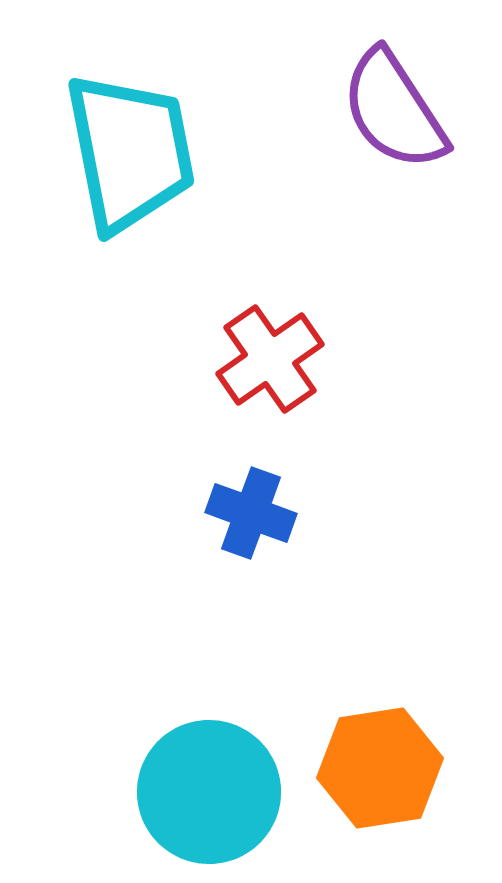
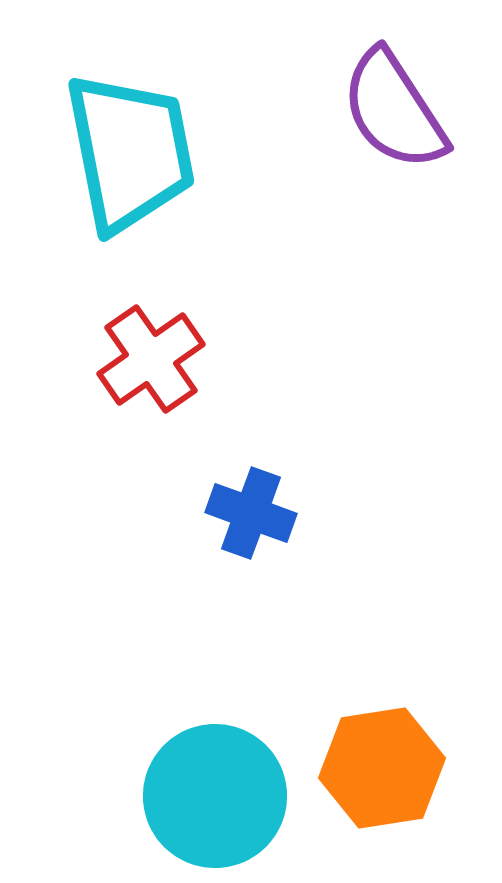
red cross: moved 119 px left
orange hexagon: moved 2 px right
cyan circle: moved 6 px right, 4 px down
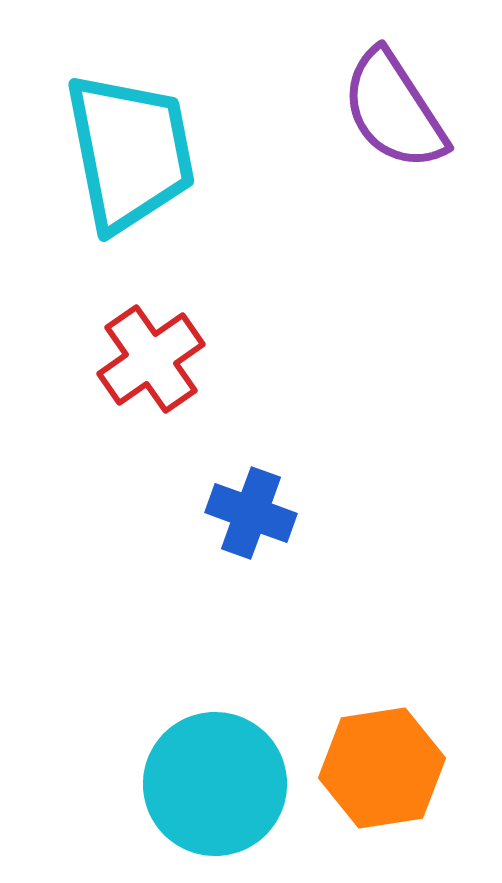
cyan circle: moved 12 px up
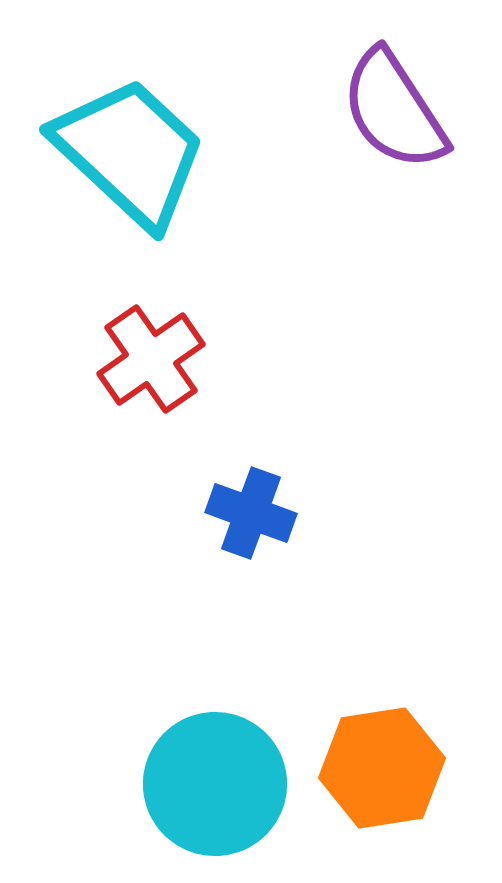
cyan trapezoid: rotated 36 degrees counterclockwise
